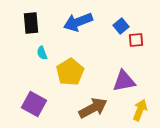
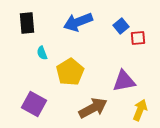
black rectangle: moved 4 px left
red square: moved 2 px right, 2 px up
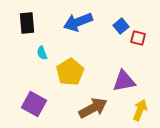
red square: rotated 21 degrees clockwise
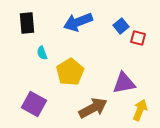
purple triangle: moved 2 px down
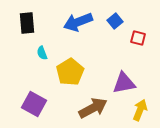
blue square: moved 6 px left, 5 px up
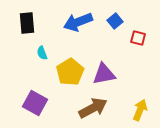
purple triangle: moved 20 px left, 9 px up
purple square: moved 1 px right, 1 px up
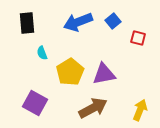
blue square: moved 2 px left
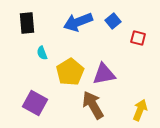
brown arrow: moved 3 px up; rotated 92 degrees counterclockwise
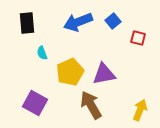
yellow pentagon: rotated 8 degrees clockwise
brown arrow: moved 2 px left
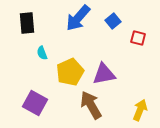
blue arrow: moved 4 px up; rotated 28 degrees counterclockwise
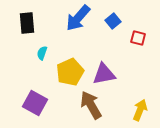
cyan semicircle: rotated 40 degrees clockwise
